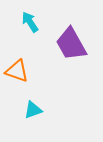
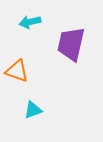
cyan arrow: rotated 70 degrees counterclockwise
purple trapezoid: rotated 42 degrees clockwise
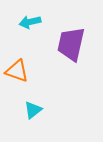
cyan triangle: rotated 18 degrees counterclockwise
